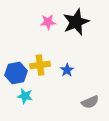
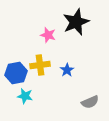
pink star: moved 13 px down; rotated 21 degrees clockwise
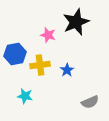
blue hexagon: moved 1 px left, 19 px up
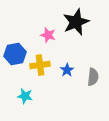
gray semicircle: moved 3 px right, 25 px up; rotated 60 degrees counterclockwise
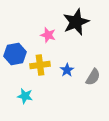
gray semicircle: rotated 24 degrees clockwise
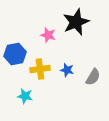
yellow cross: moved 4 px down
blue star: rotated 24 degrees counterclockwise
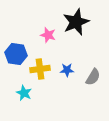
blue hexagon: moved 1 px right; rotated 20 degrees clockwise
blue star: rotated 16 degrees counterclockwise
cyan star: moved 1 px left, 3 px up; rotated 14 degrees clockwise
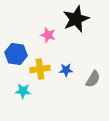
black star: moved 3 px up
blue star: moved 1 px left
gray semicircle: moved 2 px down
cyan star: moved 1 px left, 2 px up; rotated 21 degrees counterclockwise
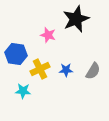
yellow cross: rotated 18 degrees counterclockwise
gray semicircle: moved 8 px up
